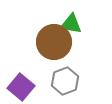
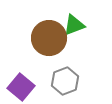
green triangle: moved 3 px right, 1 px down; rotated 30 degrees counterclockwise
brown circle: moved 5 px left, 4 px up
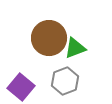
green triangle: moved 1 px right, 23 px down
